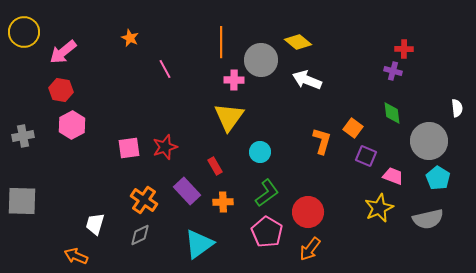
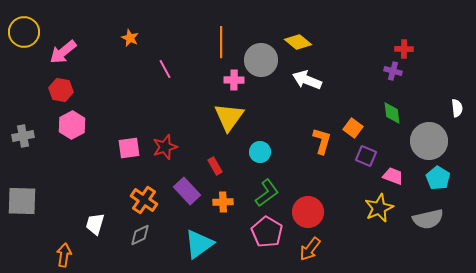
orange arrow at (76, 256): moved 12 px left, 1 px up; rotated 75 degrees clockwise
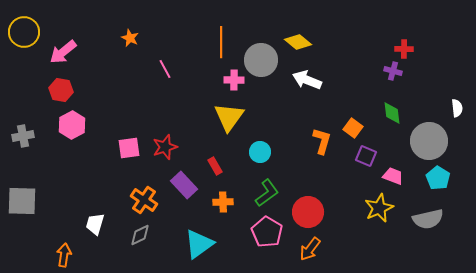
purple rectangle at (187, 191): moved 3 px left, 6 px up
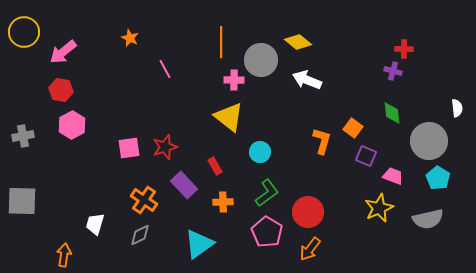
yellow triangle at (229, 117): rotated 28 degrees counterclockwise
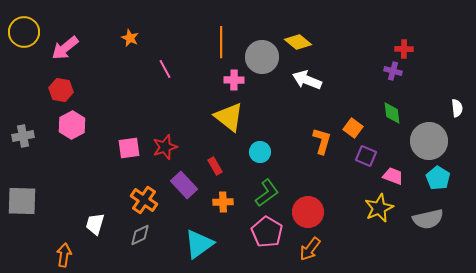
pink arrow at (63, 52): moved 2 px right, 4 px up
gray circle at (261, 60): moved 1 px right, 3 px up
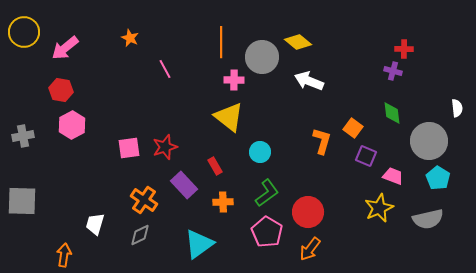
white arrow at (307, 80): moved 2 px right, 1 px down
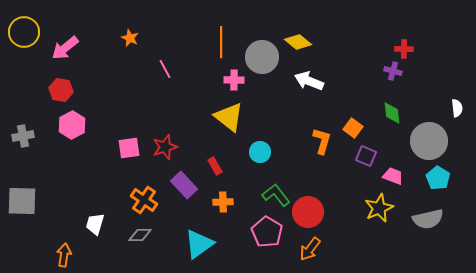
green L-shape at (267, 193): moved 9 px right, 2 px down; rotated 92 degrees counterclockwise
gray diamond at (140, 235): rotated 25 degrees clockwise
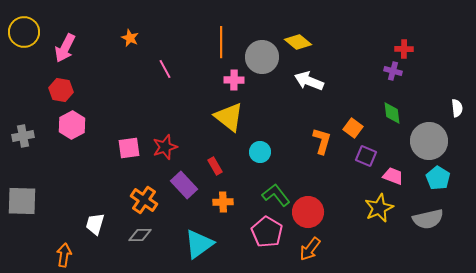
pink arrow at (65, 48): rotated 24 degrees counterclockwise
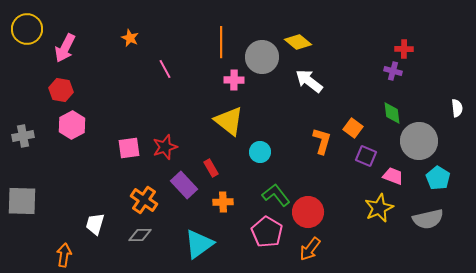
yellow circle at (24, 32): moved 3 px right, 3 px up
white arrow at (309, 81): rotated 16 degrees clockwise
yellow triangle at (229, 117): moved 4 px down
gray circle at (429, 141): moved 10 px left
red rectangle at (215, 166): moved 4 px left, 2 px down
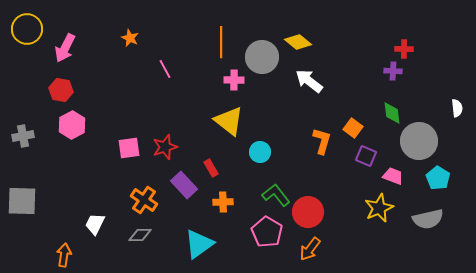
purple cross at (393, 71): rotated 12 degrees counterclockwise
white trapezoid at (95, 224): rotated 10 degrees clockwise
